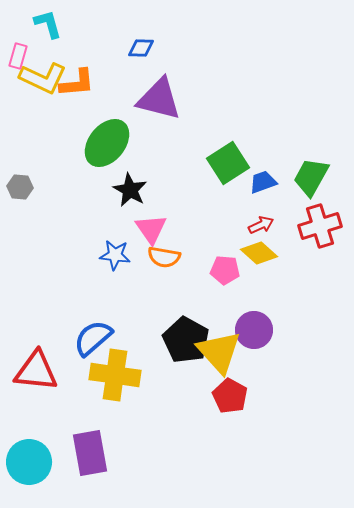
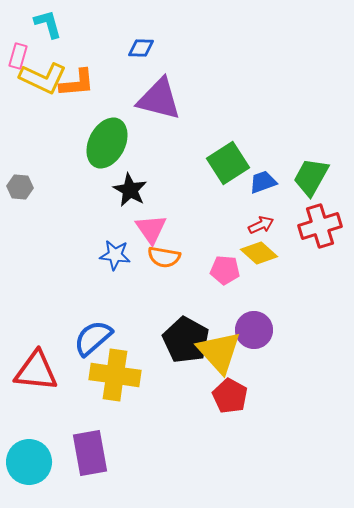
green ellipse: rotated 12 degrees counterclockwise
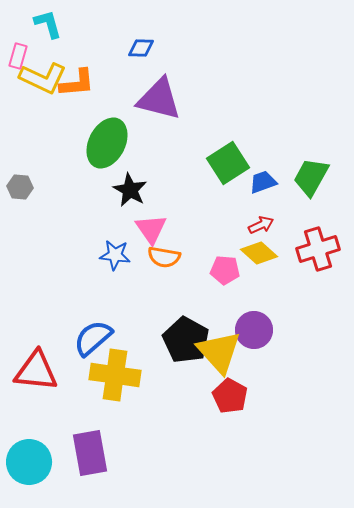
red cross: moved 2 px left, 23 px down
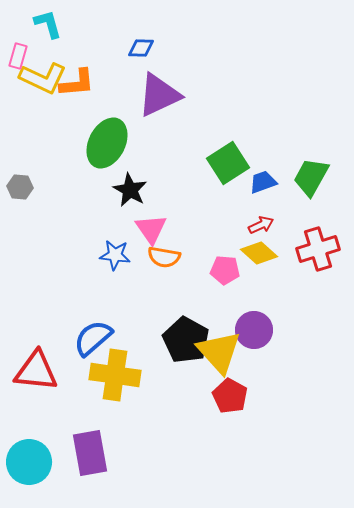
purple triangle: moved 4 px up; rotated 39 degrees counterclockwise
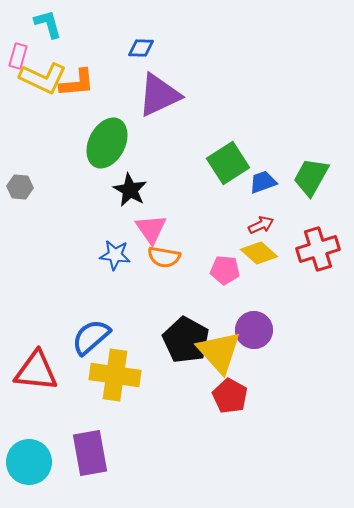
blue semicircle: moved 2 px left, 1 px up
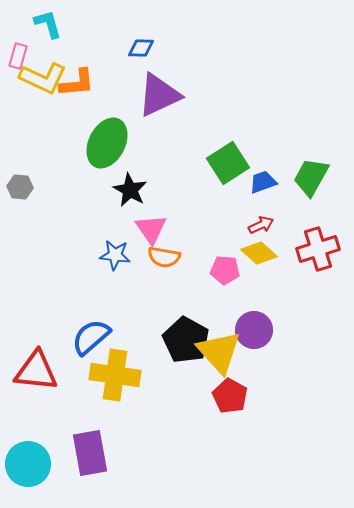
cyan circle: moved 1 px left, 2 px down
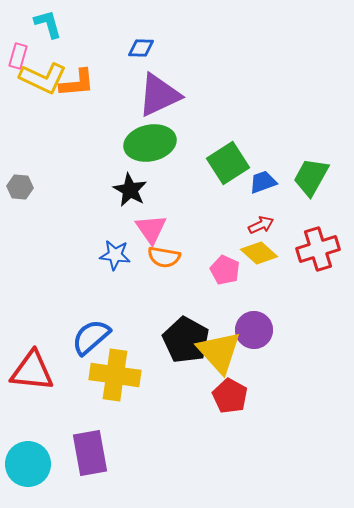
green ellipse: moved 43 px right; rotated 51 degrees clockwise
pink pentagon: rotated 20 degrees clockwise
red triangle: moved 4 px left
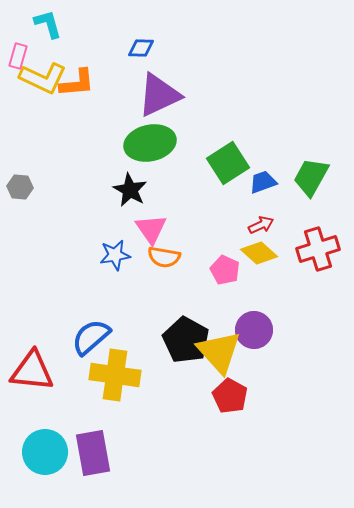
blue star: rotated 16 degrees counterclockwise
purple rectangle: moved 3 px right
cyan circle: moved 17 px right, 12 px up
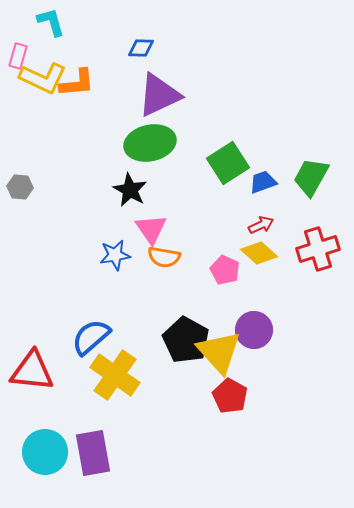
cyan L-shape: moved 3 px right, 2 px up
yellow cross: rotated 27 degrees clockwise
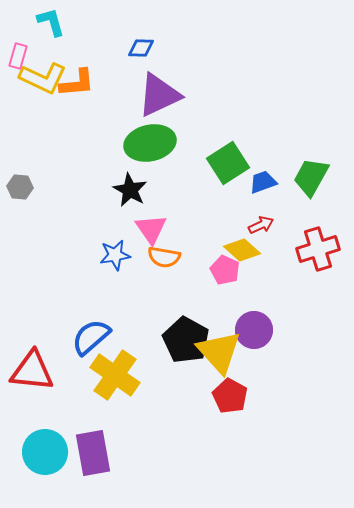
yellow diamond: moved 17 px left, 3 px up
